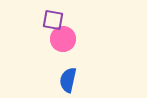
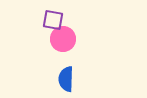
blue semicircle: moved 2 px left, 1 px up; rotated 10 degrees counterclockwise
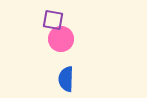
pink circle: moved 2 px left
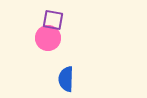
pink circle: moved 13 px left, 1 px up
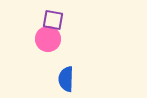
pink circle: moved 1 px down
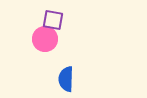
pink circle: moved 3 px left
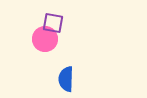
purple square: moved 3 px down
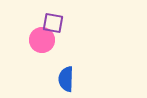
pink circle: moved 3 px left, 1 px down
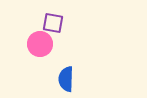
pink circle: moved 2 px left, 4 px down
